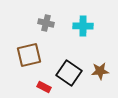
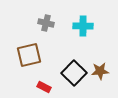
black square: moved 5 px right; rotated 10 degrees clockwise
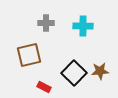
gray cross: rotated 14 degrees counterclockwise
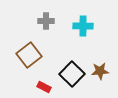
gray cross: moved 2 px up
brown square: rotated 25 degrees counterclockwise
black square: moved 2 px left, 1 px down
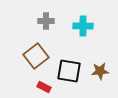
brown square: moved 7 px right, 1 px down
black square: moved 3 px left, 3 px up; rotated 35 degrees counterclockwise
